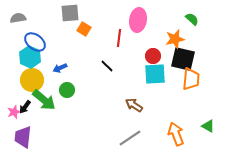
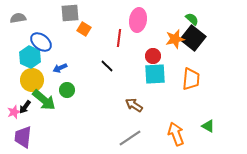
blue ellipse: moved 6 px right
black square: moved 10 px right, 21 px up; rotated 25 degrees clockwise
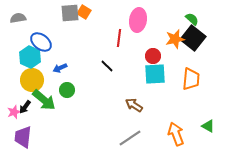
orange square: moved 17 px up
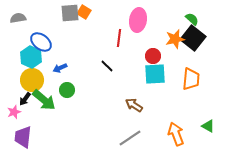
cyan hexagon: moved 1 px right
black arrow: moved 8 px up
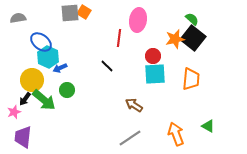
cyan hexagon: moved 17 px right
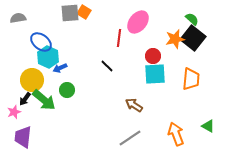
pink ellipse: moved 2 px down; rotated 30 degrees clockwise
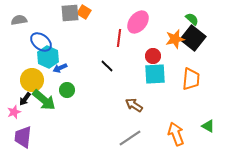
gray semicircle: moved 1 px right, 2 px down
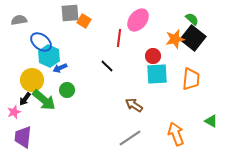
orange square: moved 9 px down
pink ellipse: moved 2 px up
cyan hexagon: moved 1 px right, 1 px up
cyan square: moved 2 px right
green triangle: moved 3 px right, 5 px up
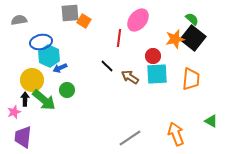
blue ellipse: rotated 50 degrees counterclockwise
black arrow: rotated 144 degrees clockwise
brown arrow: moved 4 px left, 28 px up
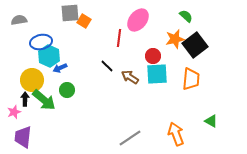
green semicircle: moved 6 px left, 3 px up
black square: moved 2 px right, 7 px down; rotated 15 degrees clockwise
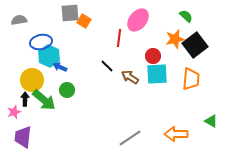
blue arrow: moved 1 px up; rotated 48 degrees clockwise
orange arrow: rotated 70 degrees counterclockwise
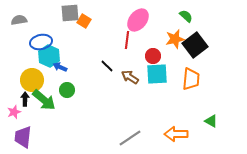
red line: moved 8 px right, 2 px down
